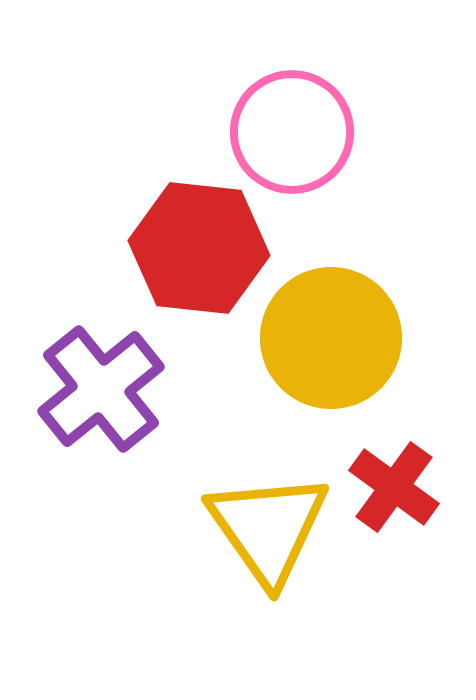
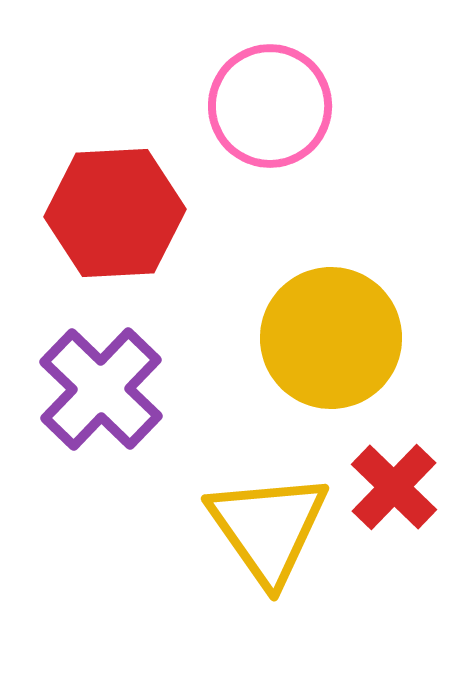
pink circle: moved 22 px left, 26 px up
red hexagon: moved 84 px left, 35 px up; rotated 9 degrees counterclockwise
purple cross: rotated 7 degrees counterclockwise
red cross: rotated 8 degrees clockwise
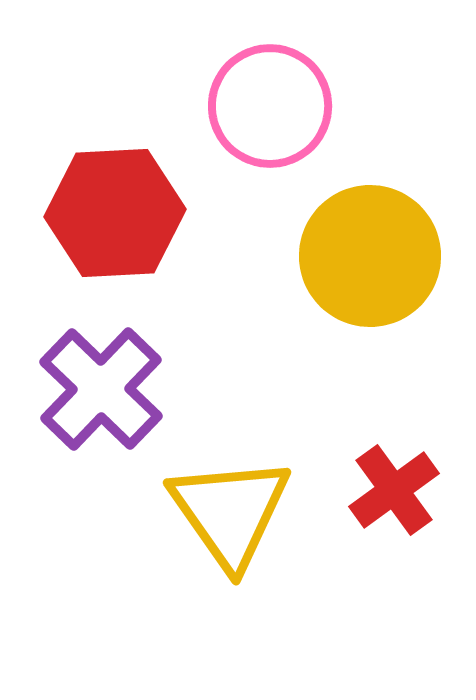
yellow circle: moved 39 px right, 82 px up
red cross: moved 3 px down; rotated 10 degrees clockwise
yellow triangle: moved 38 px left, 16 px up
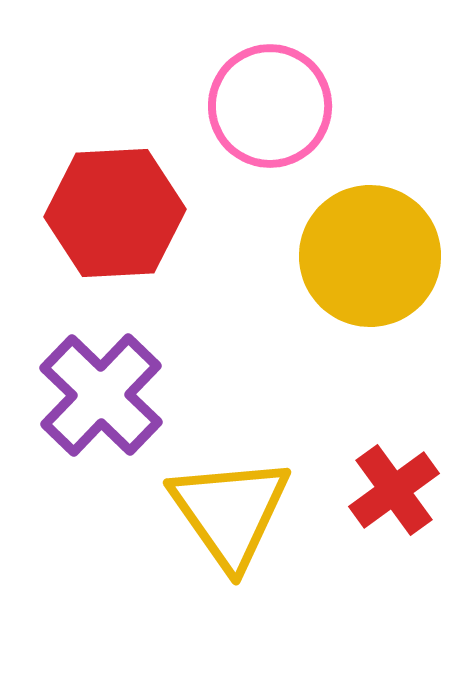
purple cross: moved 6 px down
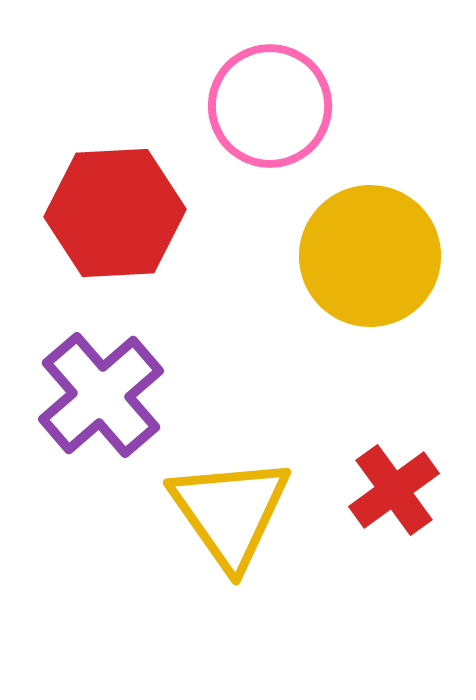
purple cross: rotated 5 degrees clockwise
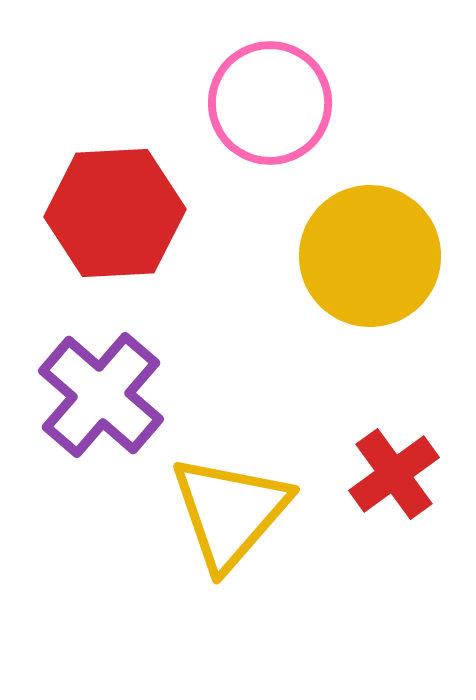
pink circle: moved 3 px up
purple cross: rotated 8 degrees counterclockwise
red cross: moved 16 px up
yellow triangle: rotated 16 degrees clockwise
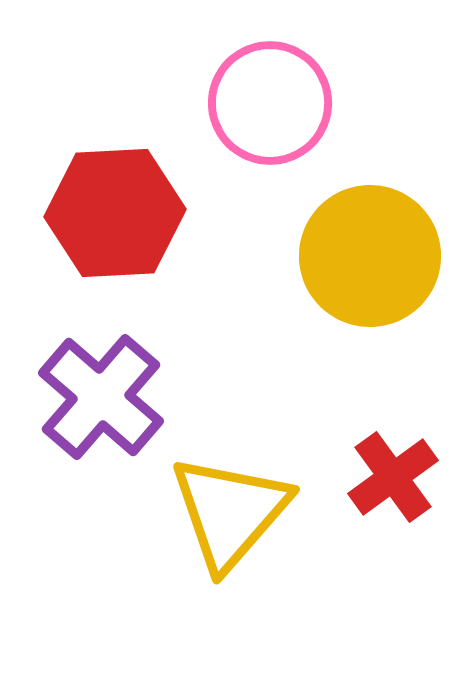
purple cross: moved 2 px down
red cross: moved 1 px left, 3 px down
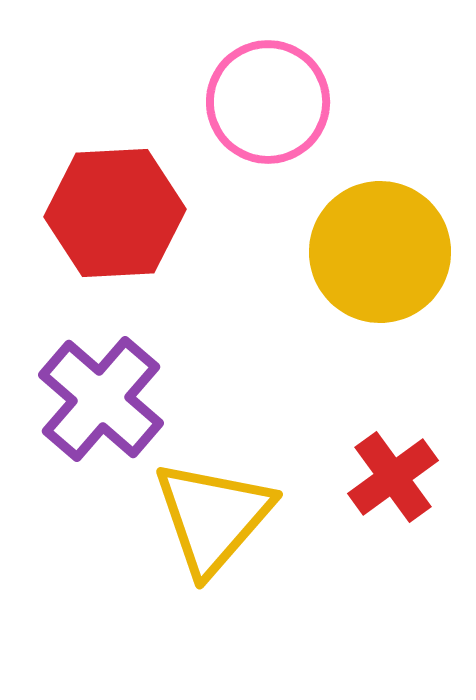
pink circle: moved 2 px left, 1 px up
yellow circle: moved 10 px right, 4 px up
purple cross: moved 2 px down
yellow triangle: moved 17 px left, 5 px down
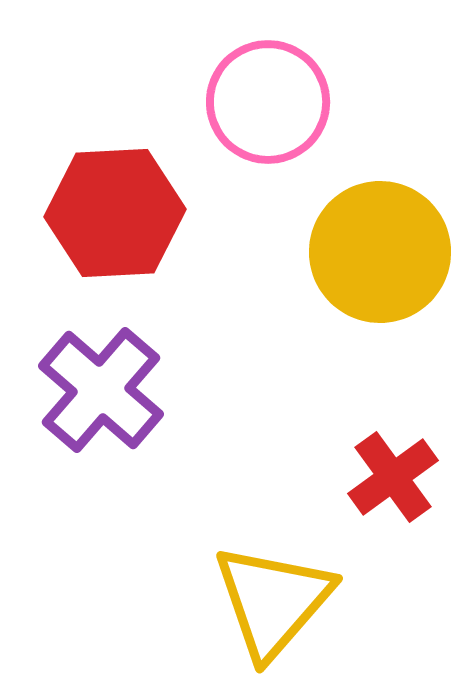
purple cross: moved 9 px up
yellow triangle: moved 60 px right, 84 px down
